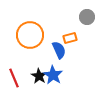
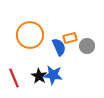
gray circle: moved 29 px down
blue semicircle: moved 3 px up
blue star: rotated 24 degrees counterclockwise
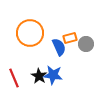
orange circle: moved 2 px up
gray circle: moved 1 px left, 2 px up
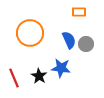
orange rectangle: moved 9 px right, 26 px up; rotated 16 degrees clockwise
blue semicircle: moved 10 px right, 7 px up
blue star: moved 8 px right, 7 px up
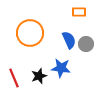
black star: rotated 21 degrees clockwise
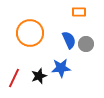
blue star: rotated 12 degrees counterclockwise
red line: rotated 48 degrees clockwise
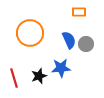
red line: rotated 42 degrees counterclockwise
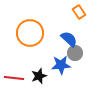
orange rectangle: rotated 56 degrees clockwise
blue semicircle: moved 1 px up; rotated 24 degrees counterclockwise
gray circle: moved 11 px left, 9 px down
blue star: moved 3 px up
red line: rotated 66 degrees counterclockwise
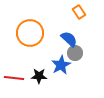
blue star: rotated 24 degrees counterclockwise
black star: rotated 21 degrees clockwise
